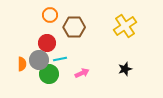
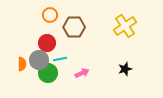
green circle: moved 1 px left, 1 px up
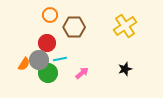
orange semicircle: moved 2 px right; rotated 32 degrees clockwise
pink arrow: rotated 16 degrees counterclockwise
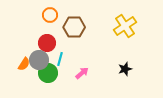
cyan line: rotated 64 degrees counterclockwise
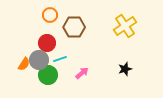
cyan line: rotated 56 degrees clockwise
green circle: moved 2 px down
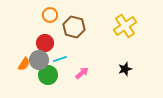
brown hexagon: rotated 15 degrees clockwise
red circle: moved 2 px left
